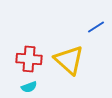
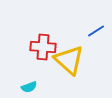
blue line: moved 4 px down
red cross: moved 14 px right, 12 px up
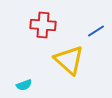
red cross: moved 22 px up
cyan semicircle: moved 5 px left, 2 px up
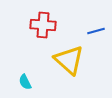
blue line: rotated 18 degrees clockwise
cyan semicircle: moved 1 px right, 3 px up; rotated 84 degrees clockwise
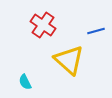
red cross: rotated 30 degrees clockwise
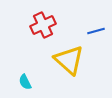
red cross: rotated 30 degrees clockwise
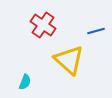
red cross: rotated 30 degrees counterclockwise
cyan semicircle: rotated 133 degrees counterclockwise
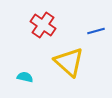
yellow triangle: moved 2 px down
cyan semicircle: moved 5 px up; rotated 98 degrees counterclockwise
